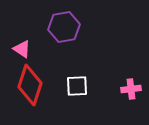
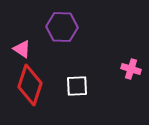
purple hexagon: moved 2 px left; rotated 12 degrees clockwise
pink cross: moved 20 px up; rotated 24 degrees clockwise
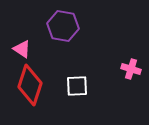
purple hexagon: moved 1 px right, 1 px up; rotated 8 degrees clockwise
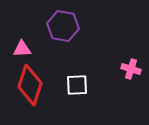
pink triangle: rotated 36 degrees counterclockwise
white square: moved 1 px up
